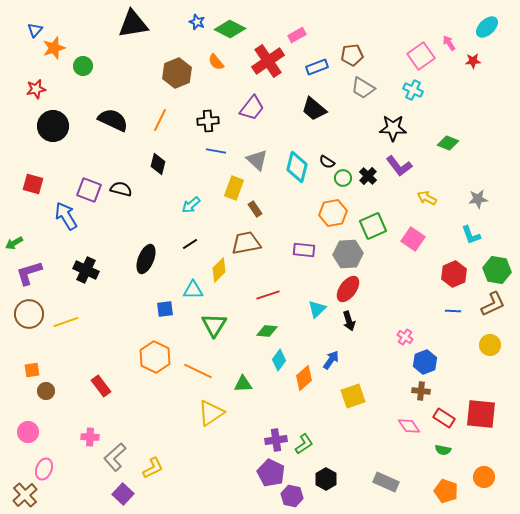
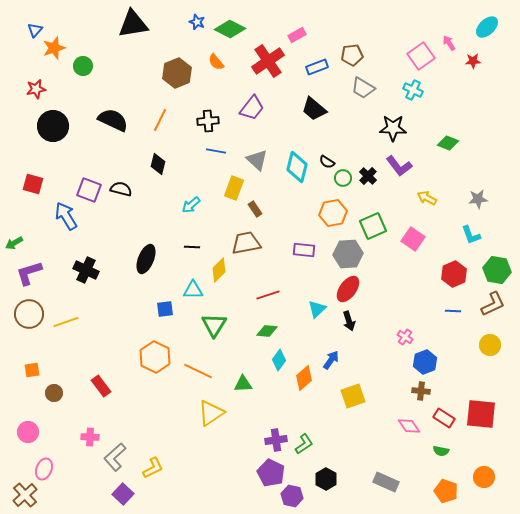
black line at (190, 244): moved 2 px right, 3 px down; rotated 35 degrees clockwise
brown circle at (46, 391): moved 8 px right, 2 px down
green semicircle at (443, 450): moved 2 px left, 1 px down
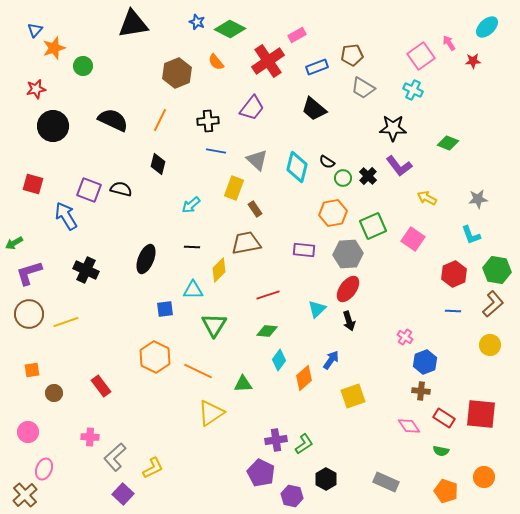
brown L-shape at (493, 304): rotated 16 degrees counterclockwise
purple pentagon at (271, 473): moved 10 px left
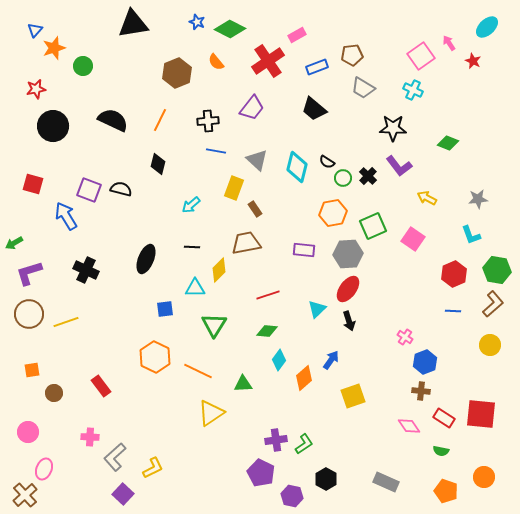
red star at (473, 61): rotated 28 degrees clockwise
cyan triangle at (193, 290): moved 2 px right, 2 px up
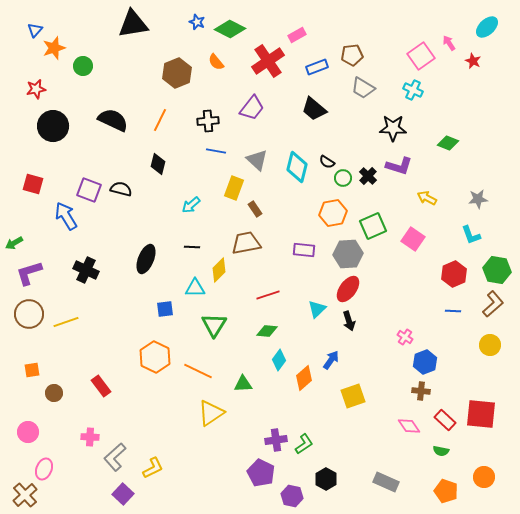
purple L-shape at (399, 166): rotated 36 degrees counterclockwise
red rectangle at (444, 418): moved 1 px right, 2 px down; rotated 10 degrees clockwise
